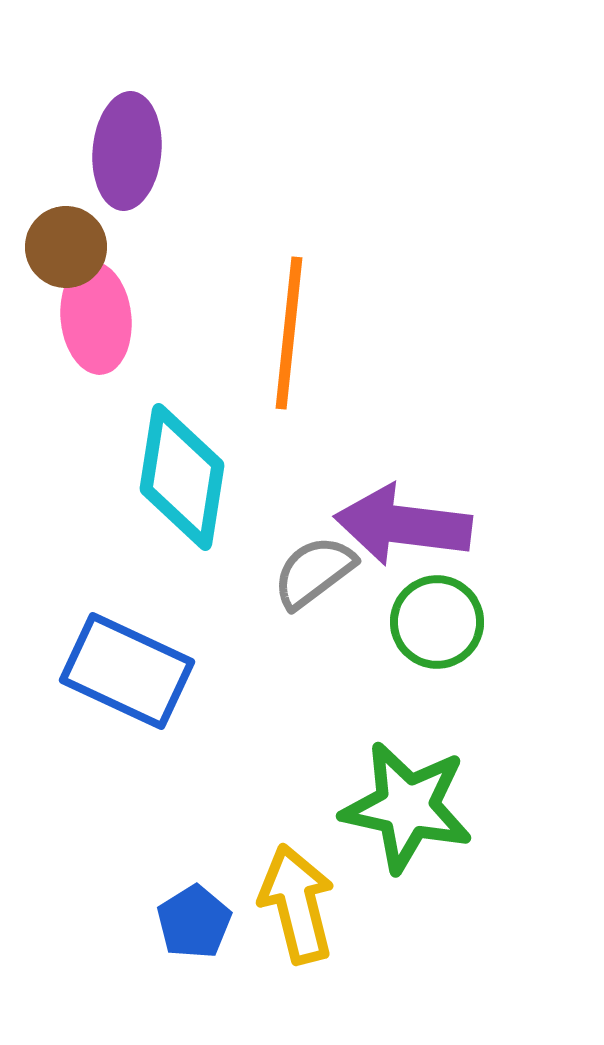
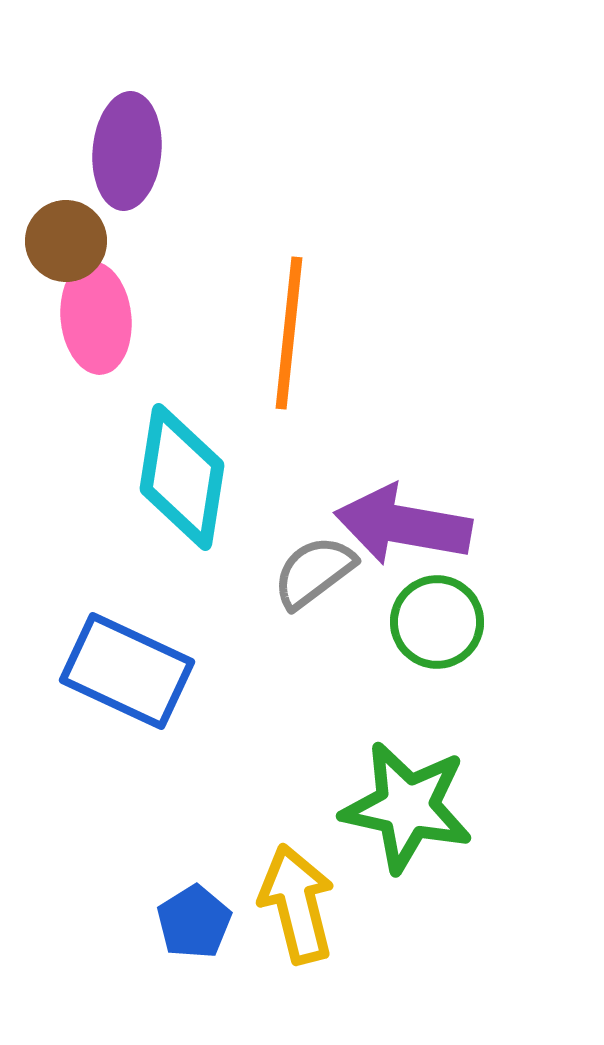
brown circle: moved 6 px up
purple arrow: rotated 3 degrees clockwise
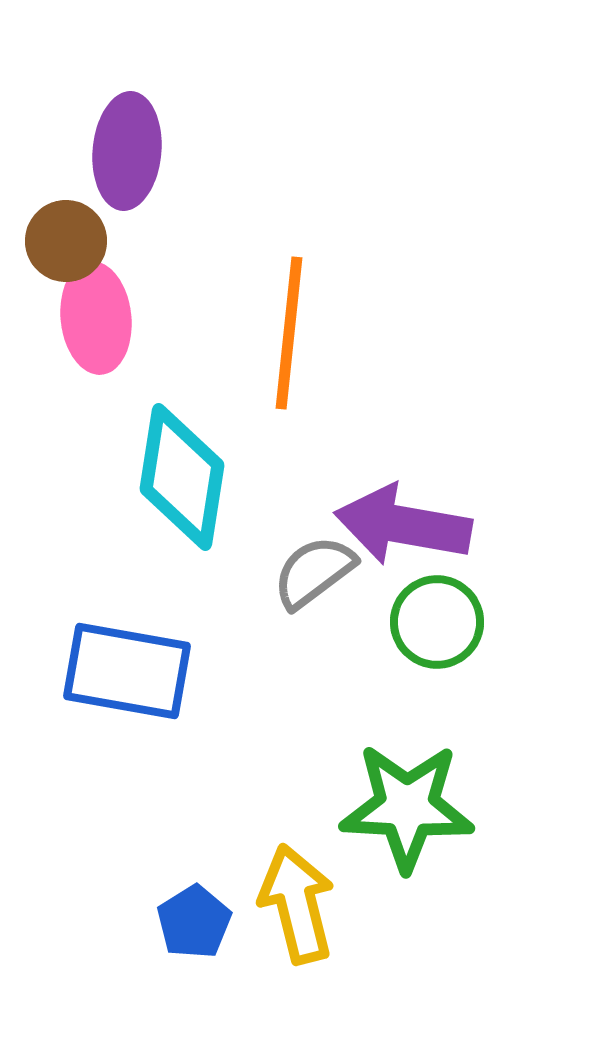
blue rectangle: rotated 15 degrees counterclockwise
green star: rotated 9 degrees counterclockwise
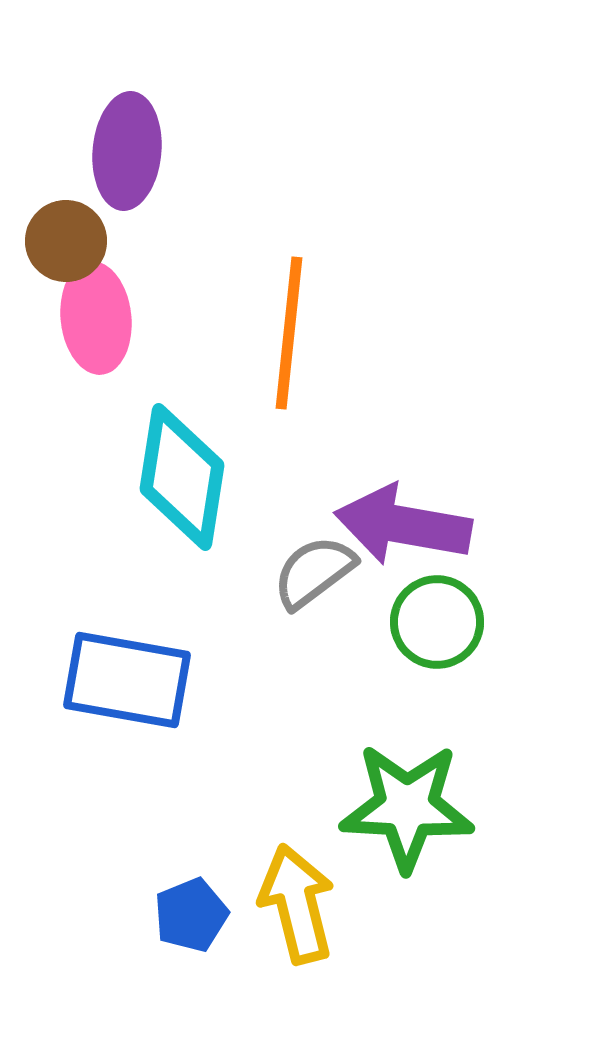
blue rectangle: moved 9 px down
blue pentagon: moved 3 px left, 7 px up; rotated 10 degrees clockwise
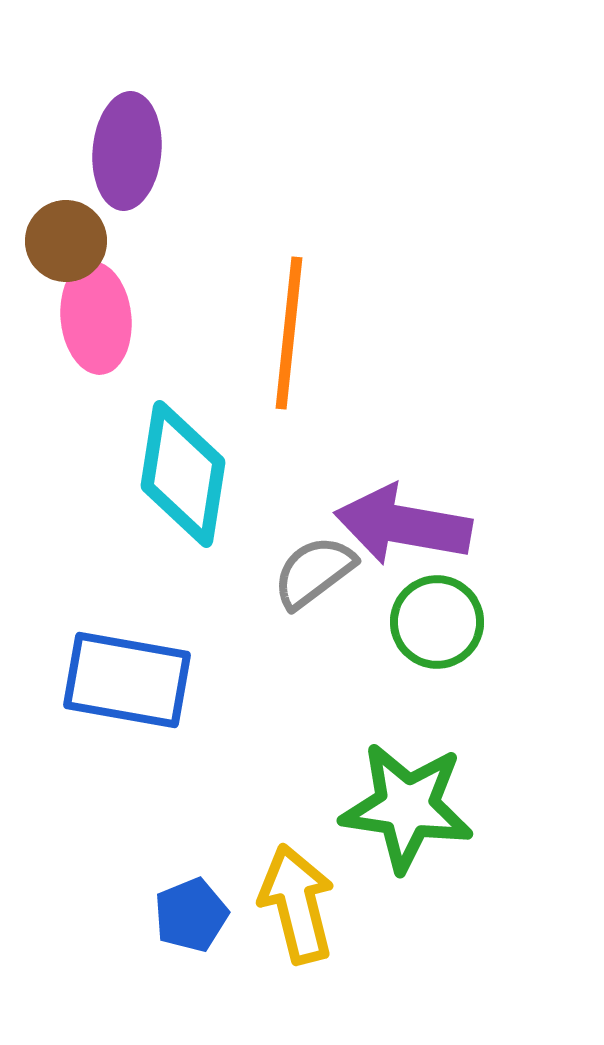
cyan diamond: moved 1 px right, 3 px up
green star: rotated 5 degrees clockwise
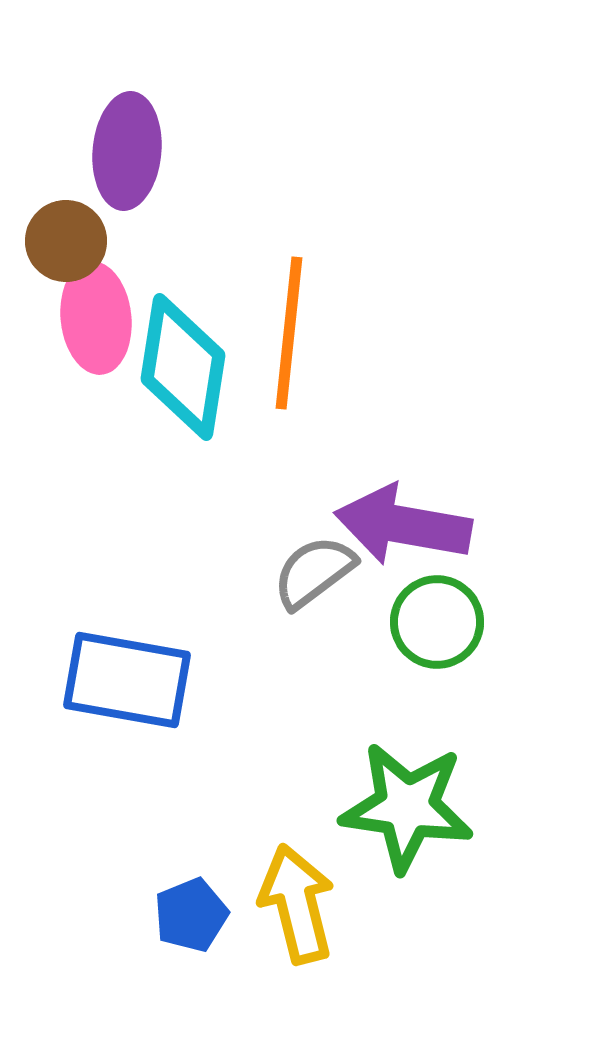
cyan diamond: moved 107 px up
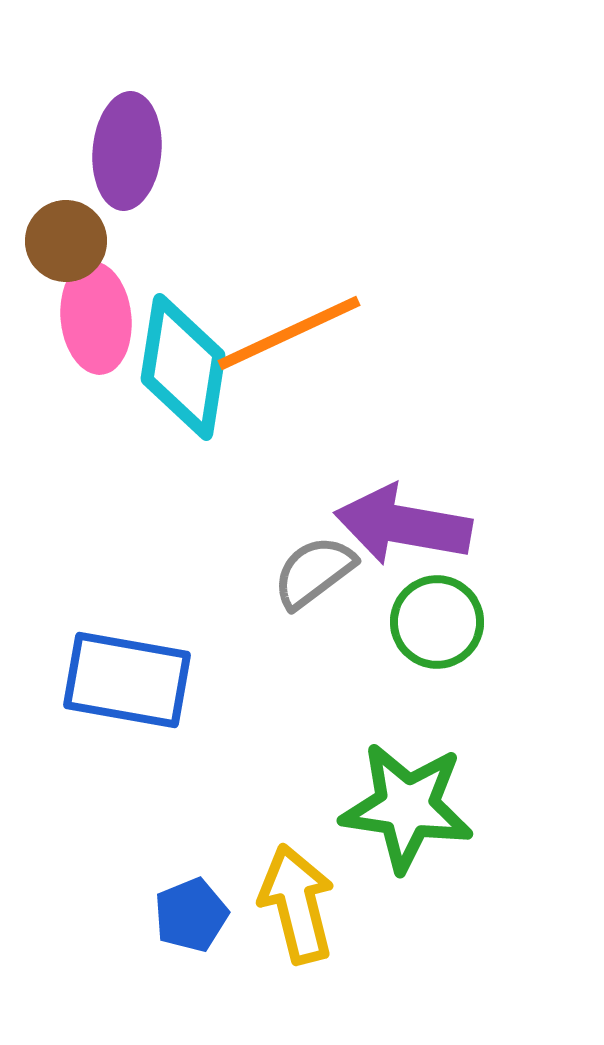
orange line: rotated 59 degrees clockwise
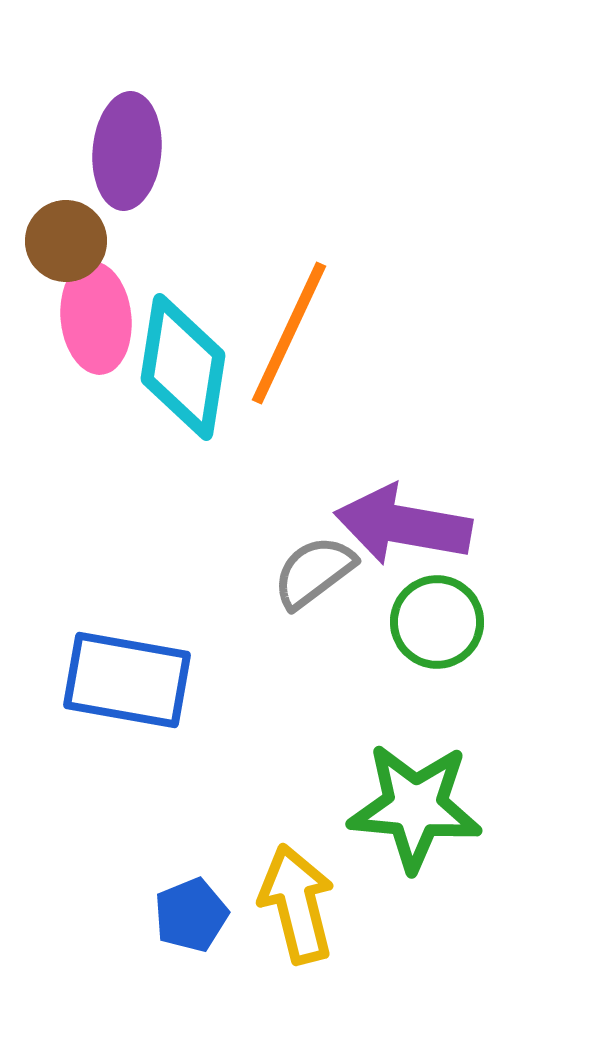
orange line: rotated 40 degrees counterclockwise
green star: moved 8 px right; rotated 3 degrees counterclockwise
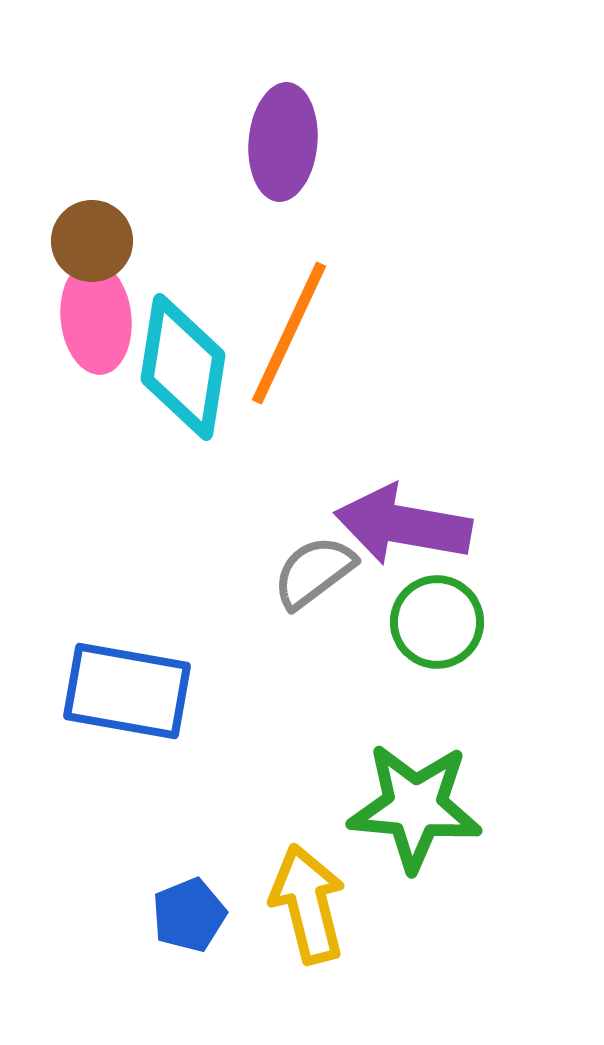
purple ellipse: moved 156 px right, 9 px up
brown circle: moved 26 px right
blue rectangle: moved 11 px down
yellow arrow: moved 11 px right
blue pentagon: moved 2 px left
